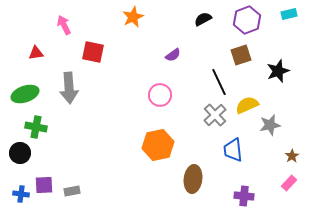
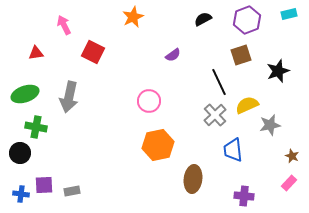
red square: rotated 15 degrees clockwise
gray arrow: moved 9 px down; rotated 16 degrees clockwise
pink circle: moved 11 px left, 6 px down
brown star: rotated 16 degrees counterclockwise
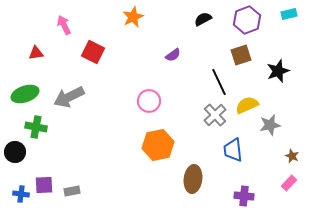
gray arrow: rotated 52 degrees clockwise
black circle: moved 5 px left, 1 px up
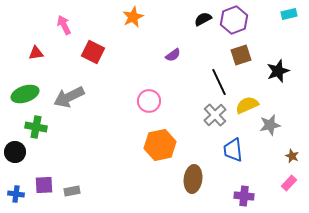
purple hexagon: moved 13 px left
orange hexagon: moved 2 px right
blue cross: moved 5 px left
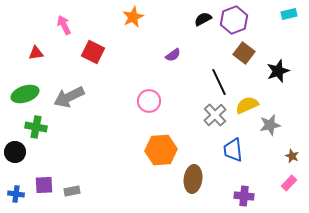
brown square: moved 3 px right, 2 px up; rotated 35 degrees counterclockwise
orange hexagon: moved 1 px right, 5 px down; rotated 8 degrees clockwise
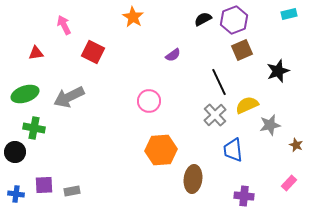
orange star: rotated 15 degrees counterclockwise
brown square: moved 2 px left, 3 px up; rotated 30 degrees clockwise
green cross: moved 2 px left, 1 px down
brown star: moved 4 px right, 11 px up
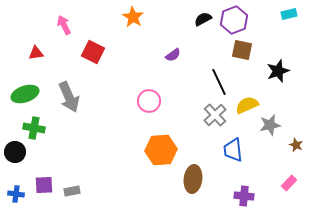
brown square: rotated 35 degrees clockwise
gray arrow: rotated 88 degrees counterclockwise
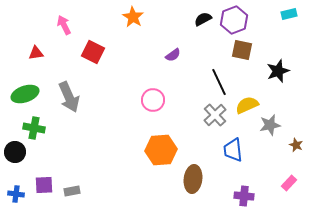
pink circle: moved 4 px right, 1 px up
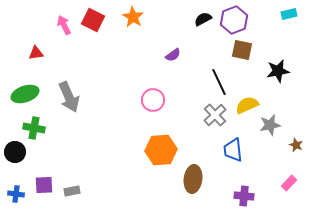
red square: moved 32 px up
black star: rotated 10 degrees clockwise
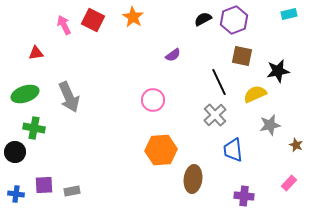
brown square: moved 6 px down
yellow semicircle: moved 8 px right, 11 px up
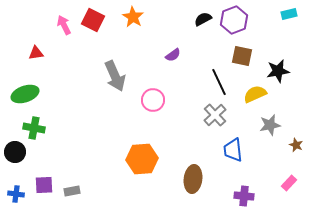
gray arrow: moved 46 px right, 21 px up
orange hexagon: moved 19 px left, 9 px down
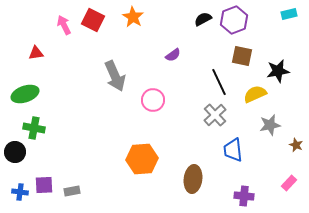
blue cross: moved 4 px right, 2 px up
